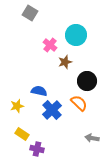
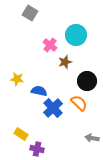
yellow star: moved 27 px up; rotated 24 degrees clockwise
blue cross: moved 1 px right, 2 px up
yellow rectangle: moved 1 px left
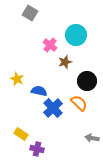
yellow star: rotated 16 degrees clockwise
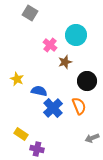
orange semicircle: moved 3 px down; rotated 24 degrees clockwise
gray arrow: rotated 32 degrees counterclockwise
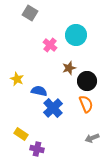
brown star: moved 4 px right, 6 px down
orange semicircle: moved 7 px right, 2 px up
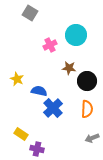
pink cross: rotated 24 degrees clockwise
brown star: rotated 24 degrees clockwise
orange semicircle: moved 1 px right, 5 px down; rotated 24 degrees clockwise
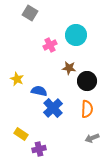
purple cross: moved 2 px right; rotated 24 degrees counterclockwise
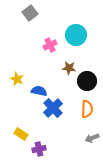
gray square: rotated 21 degrees clockwise
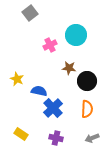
purple cross: moved 17 px right, 11 px up; rotated 24 degrees clockwise
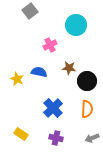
gray square: moved 2 px up
cyan circle: moved 10 px up
blue semicircle: moved 19 px up
